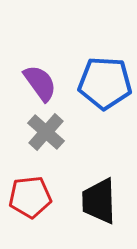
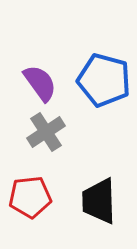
blue pentagon: moved 1 px left, 3 px up; rotated 12 degrees clockwise
gray cross: rotated 15 degrees clockwise
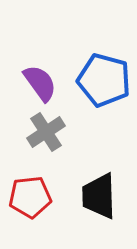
black trapezoid: moved 5 px up
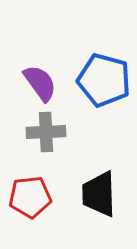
gray cross: rotated 30 degrees clockwise
black trapezoid: moved 2 px up
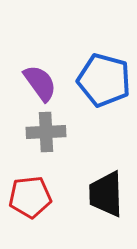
black trapezoid: moved 7 px right
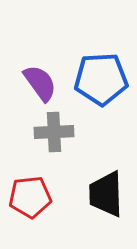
blue pentagon: moved 3 px left, 1 px up; rotated 18 degrees counterclockwise
gray cross: moved 8 px right
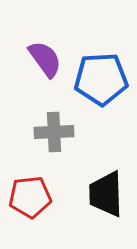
purple semicircle: moved 5 px right, 24 px up
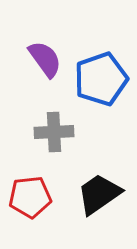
blue pentagon: rotated 16 degrees counterclockwise
black trapezoid: moved 7 px left; rotated 57 degrees clockwise
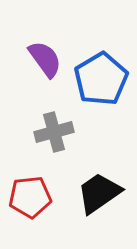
blue pentagon: rotated 12 degrees counterclockwise
gray cross: rotated 12 degrees counterclockwise
black trapezoid: moved 1 px up
